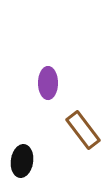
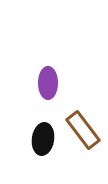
black ellipse: moved 21 px right, 22 px up
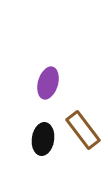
purple ellipse: rotated 16 degrees clockwise
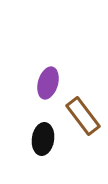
brown rectangle: moved 14 px up
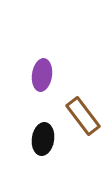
purple ellipse: moved 6 px left, 8 px up; rotated 8 degrees counterclockwise
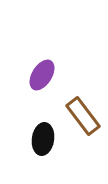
purple ellipse: rotated 24 degrees clockwise
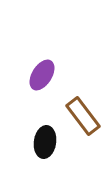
black ellipse: moved 2 px right, 3 px down
